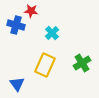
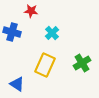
blue cross: moved 4 px left, 7 px down
blue triangle: rotated 21 degrees counterclockwise
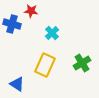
blue cross: moved 8 px up
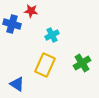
cyan cross: moved 2 px down; rotated 16 degrees clockwise
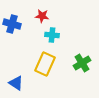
red star: moved 11 px right, 5 px down
cyan cross: rotated 32 degrees clockwise
yellow rectangle: moved 1 px up
blue triangle: moved 1 px left, 1 px up
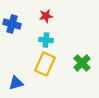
red star: moved 4 px right; rotated 16 degrees counterclockwise
cyan cross: moved 6 px left, 5 px down
green cross: rotated 12 degrees counterclockwise
blue triangle: rotated 49 degrees counterclockwise
